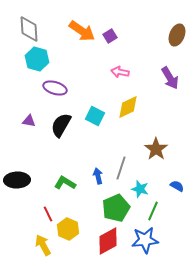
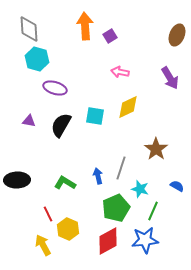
orange arrow: moved 3 px right, 5 px up; rotated 128 degrees counterclockwise
cyan square: rotated 18 degrees counterclockwise
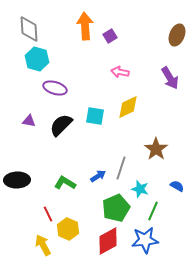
black semicircle: rotated 15 degrees clockwise
blue arrow: rotated 70 degrees clockwise
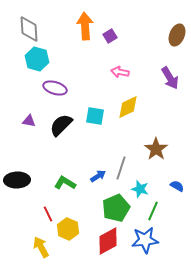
yellow arrow: moved 2 px left, 2 px down
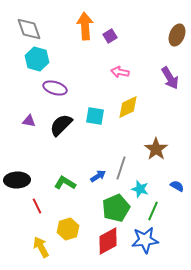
gray diamond: rotated 16 degrees counterclockwise
red line: moved 11 px left, 8 px up
yellow hexagon: rotated 20 degrees clockwise
